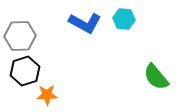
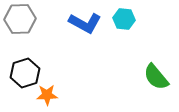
gray hexagon: moved 17 px up
black hexagon: moved 2 px down
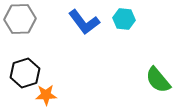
blue L-shape: moved 1 px left, 1 px up; rotated 24 degrees clockwise
green semicircle: moved 2 px right, 3 px down
orange star: moved 1 px left
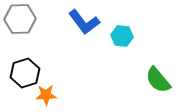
cyan hexagon: moved 2 px left, 17 px down
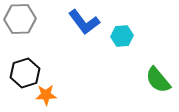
cyan hexagon: rotated 10 degrees counterclockwise
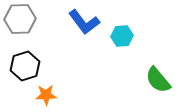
black hexagon: moved 7 px up
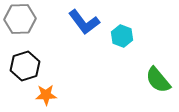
cyan hexagon: rotated 25 degrees clockwise
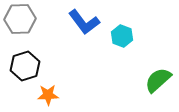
green semicircle: rotated 88 degrees clockwise
orange star: moved 2 px right
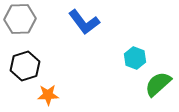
cyan hexagon: moved 13 px right, 22 px down
green semicircle: moved 4 px down
